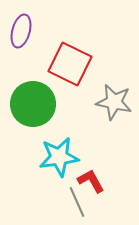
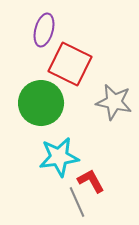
purple ellipse: moved 23 px right, 1 px up
green circle: moved 8 px right, 1 px up
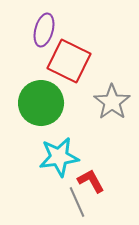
red square: moved 1 px left, 3 px up
gray star: moved 2 px left; rotated 24 degrees clockwise
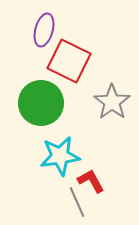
cyan star: moved 1 px right, 1 px up
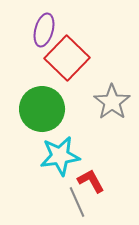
red square: moved 2 px left, 3 px up; rotated 18 degrees clockwise
green circle: moved 1 px right, 6 px down
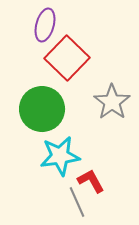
purple ellipse: moved 1 px right, 5 px up
